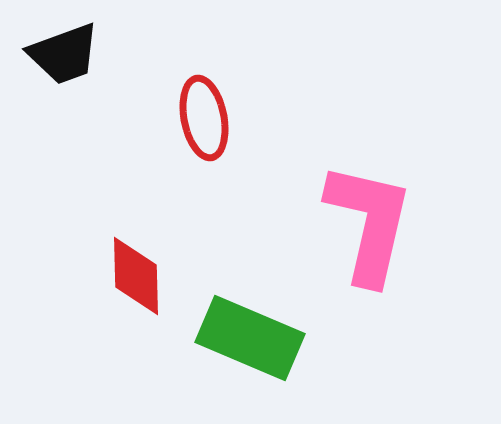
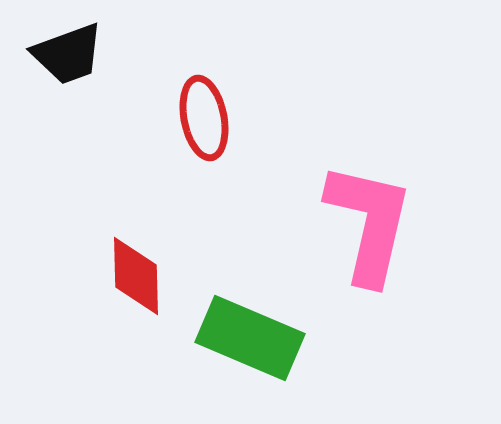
black trapezoid: moved 4 px right
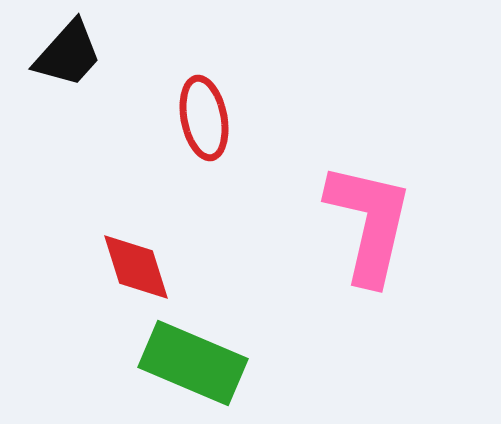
black trapezoid: rotated 28 degrees counterclockwise
red diamond: moved 9 px up; rotated 16 degrees counterclockwise
green rectangle: moved 57 px left, 25 px down
